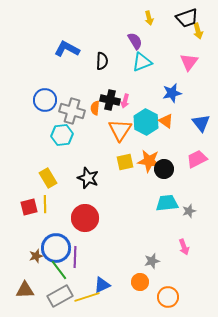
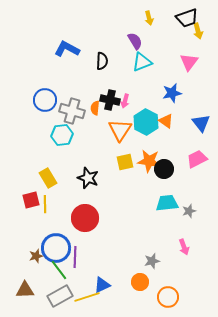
red square at (29, 207): moved 2 px right, 7 px up
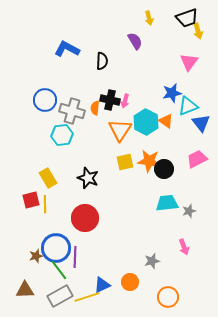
cyan triangle at (142, 62): moved 46 px right, 44 px down
orange circle at (140, 282): moved 10 px left
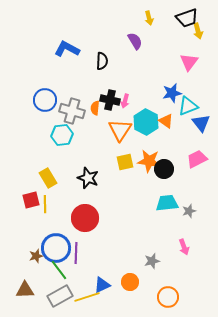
purple line at (75, 257): moved 1 px right, 4 px up
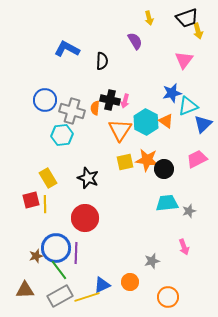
pink triangle at (189, 62): moved 5 px left, 2 px up
blue triangle at (201, 123): moved 2 px right, 1 px down; rotated 24 degrees clockwise
orange star at (149, 161): moved 2 px left, 1 px up
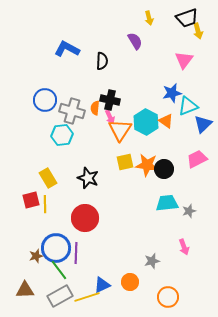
pink arrow at (125, 101): moved 15 px left, 16 px down; rotated 40 degrees counterclockwise
orange star at (147, 160): moved 5 px down
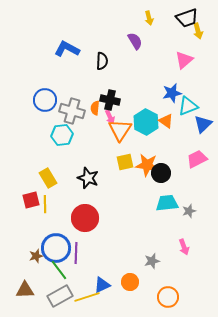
pink triangle at (184, 60): rotated 12 degrees clockwise
black circle at (164, 169): moved 3 px left, 4 px down
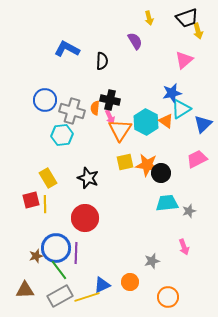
cyan triangle at (188, 106): moved 7 px left, 3 px down; rotated 10 degrees counterclockwise
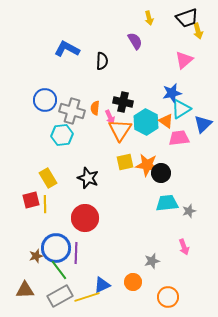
black cross at (110, 100): moved 13 px right, 2 px down
pink trapezoid at (197, 159): moved 18 px left, 21 px up; rotated 20 degrees clockwise
orange circle at (130, 282): moved 3 px right
